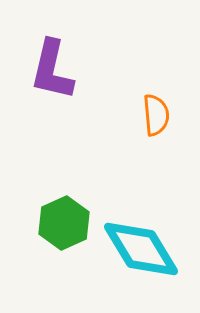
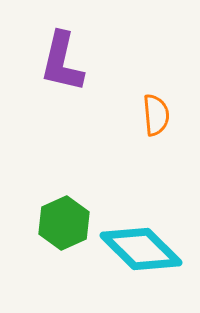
purple L-shape: moved 10 px right, 8 px up
cyan diamond: rotated 14 degrees counterclockwise
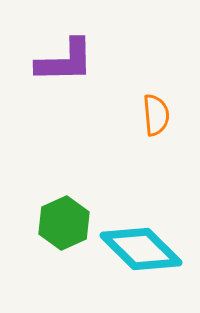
purple L-shape: moved 3 px right, 1 px up; rotated 104 degrees counterclockwise
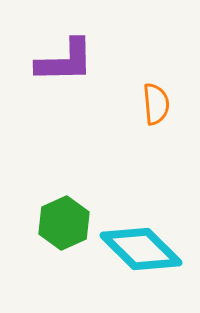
orange semicircle: moved 11 px up
